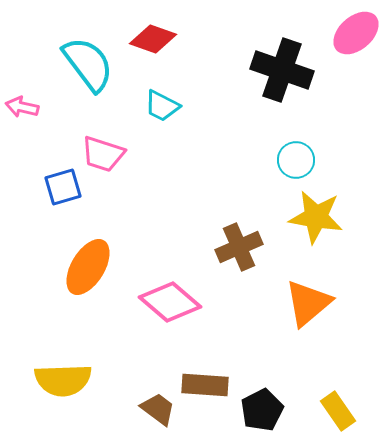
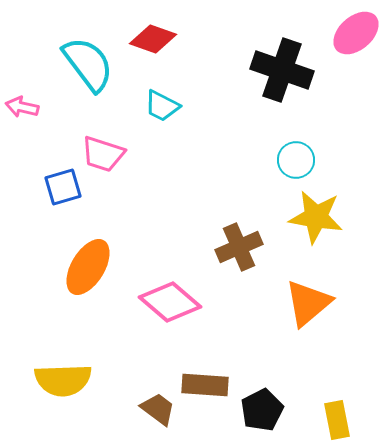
yellow rectangle: moved 1 px left, 9 px down; rotated 24 degrees clockwise
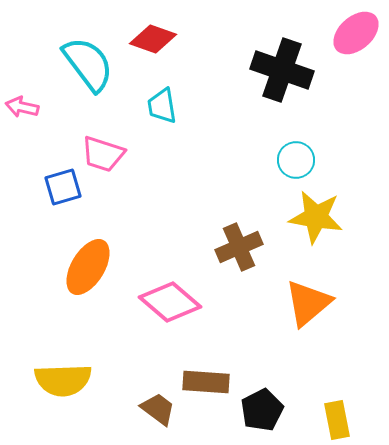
cyan trapezoid: rotated 54 degrees clockwise
brown rectangle: moved 1 px right, 3 px up
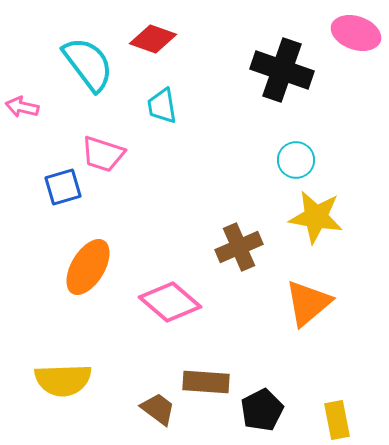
pink ellipse: rotated 60 degrees clockwise
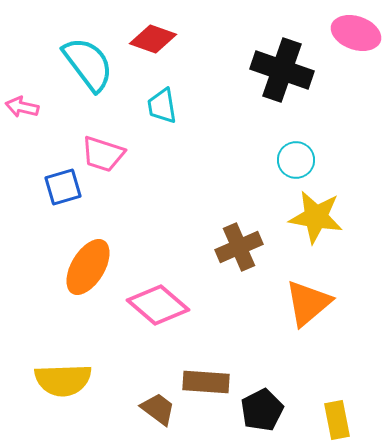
pink diamond: moved 12 px left, 3 px down
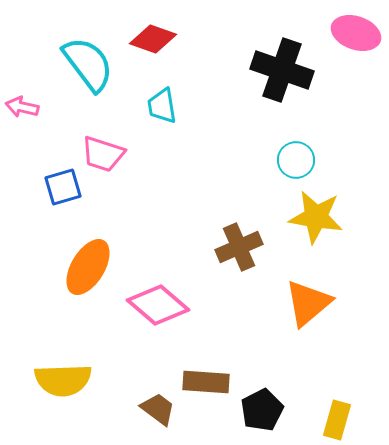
yellow rectangle: rotated 27 degrees clockwise
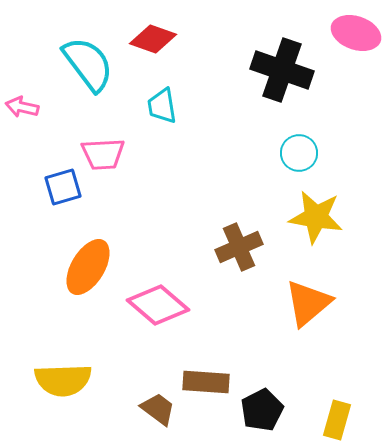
pink trapezoid: rotated 21 degrees counterclockwise
cyan circle: moved 3 px right, 7 px up
